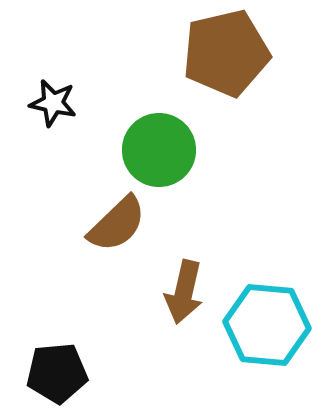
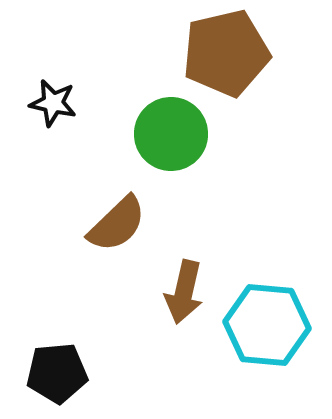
green circle: moved 12 px right, 16 px up
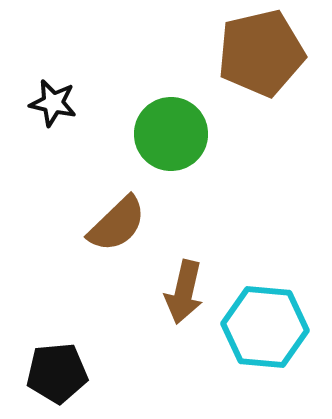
brown pentagon: moved 35 px right
cyan hexagon: moved 2 px left, 2 px down
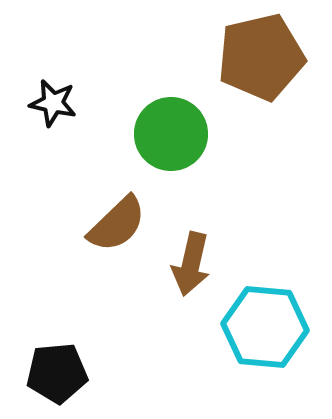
brown pentagon: moved 4 px down
brown arrow: moved 7 px right, 28 px up
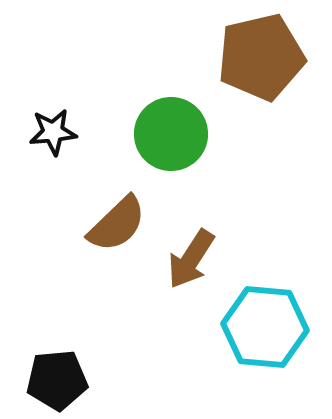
black star: moved 29 px down; rotated 18 degrees counterclockwise
brown arrow: moved 5 px up; rotated 20 degrees clockwise
black pentagon: moved 7 px down
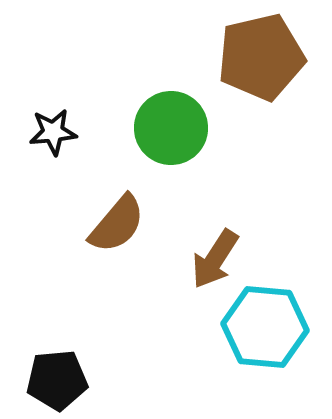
green circle: moved 6 px up
brown semicircle: rotated 6 degrees counterclockwise
brown arrow: moved 24 px right
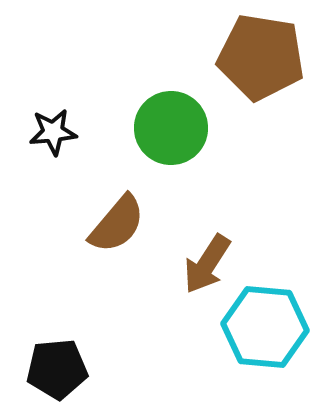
brown pentagon: rotated 22 degrees clockwise
brown arrow: moved 8 px left, 5 px down
black pentagon: moved 11 px up
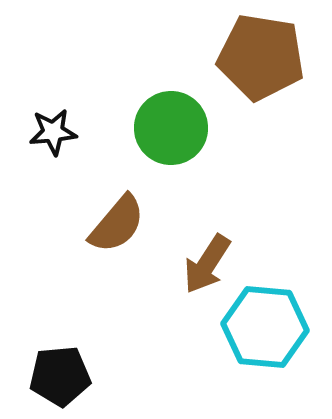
black pentagon: moved 3 px right, 7 px down
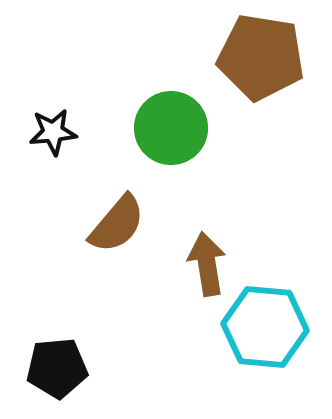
brown arrow: rotated 138 degrees clockwise
black pentagon: moved 3 px left, 8 px up
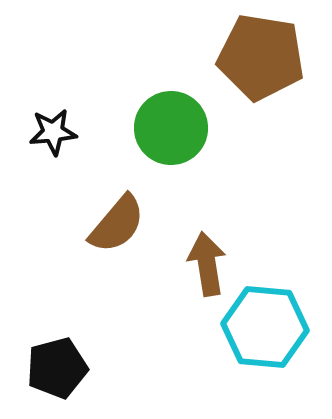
black pentagon: rotated 10 degrees counterclockwise
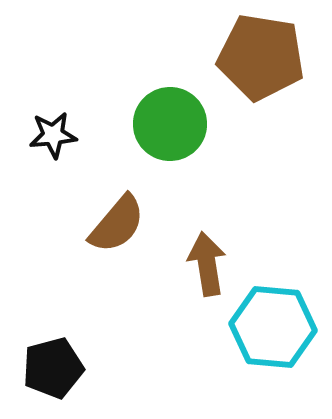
green circle: moved 1 px left, 4 px up
black star: moved 3 px down
cyan hexagon: moved 8 px right
black pentagon: moved 4 px left
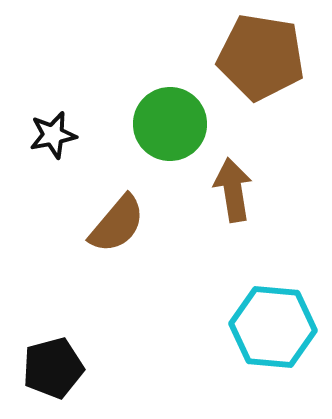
black star: rotated 6 degrees counterclockwise
brown arrow: moved 26 px right, 74 px up
